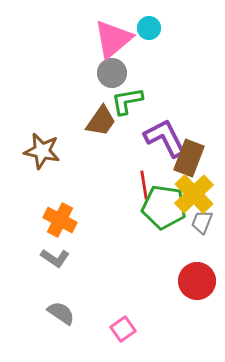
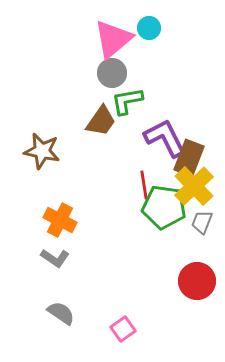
yellow cross: moved 8 px up
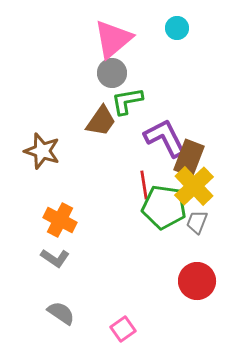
cyan circle: moved 28 px right
brown star: rotated 6 degrees clockwise
gray trapezoid: moved 5 px left
